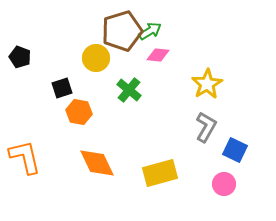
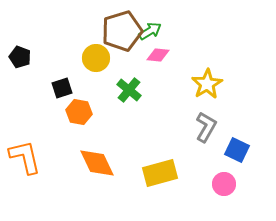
blue square: moved 2 px right
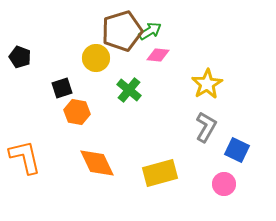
orange hexagon: moved 2 px left
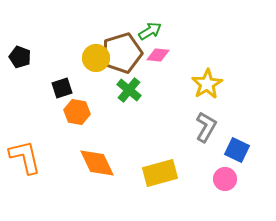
brown pentagon: moved 22 px down
pink circle: moved 1 px right, 5 px up
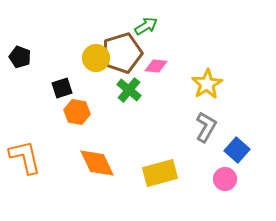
green arrow: moved 4 px left, 5 px up
pink diamond: moved 2 px left, 11 px down
blue square: rotated 15 degrees clockwise
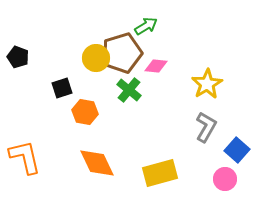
black pentagon: moved 2 px left
orange hexagon: moved 8 px right
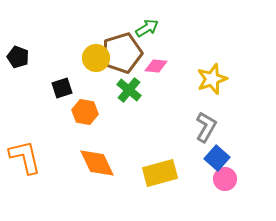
green arrow: moved 1 px right, 2 px down
yellow star: moved 5 px right, 5 px up; rotated 12 degrees clockwise
blue square: moved 20 px left, 8 px down
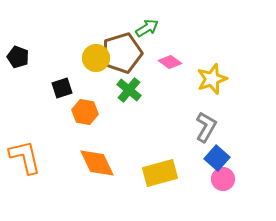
pink diamond: moved 14 px right, 4 px up; rotated 30 degrees clockwise
pink circle: moved 2 px left
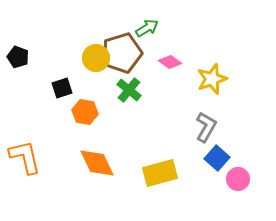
pink circle: moved 15 px right
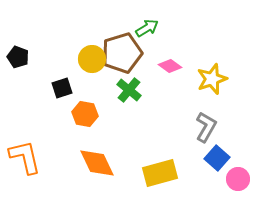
yellow circle: moved 4 px left, 1 px down
pink diamond: moved 4 px down
orange hexagon: moved 2 px down
